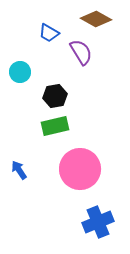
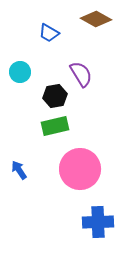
purple semicircle: moved 22 px down
blue cross: rotated 20 degrees clockwise
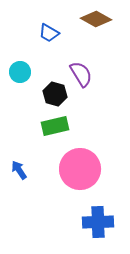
black hexagon: moved 2 px up; rotated 25 degrees clockwise
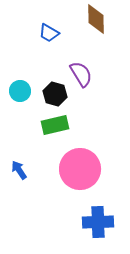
brown diamond: rotated 60 degrees clockwise
cyan circle: moved 19 px down
green rectangle: moved 1 px up
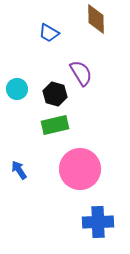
purple semicircle: moved 1 px up
cyan circle: moved 3 px left, 2 px up
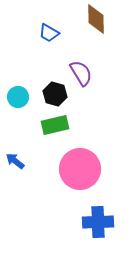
cyan circle: moved 1 px right, 8 px down
blue arrow: moved 4 px left, 9 px up; rotated 18 degrees counterclockwise
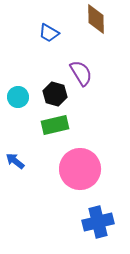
blue cross: rotated 12 degrees counterclockwise
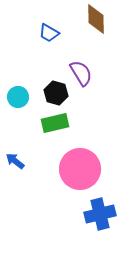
black hexagon: moved 1 px right, 1 px up
green rectangle: moved 2 px up
blue cross: moved 2 px right, 8 px up
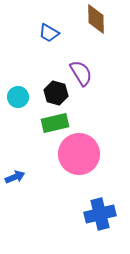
blue arrow: moved 16 px down; rotated 120 degrees clockwise
pink circle: moved 1 px left, 15 px up
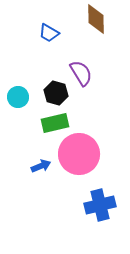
blue arrow: moved 26 px right, 11 px up
blue cross: moved 9 px up
